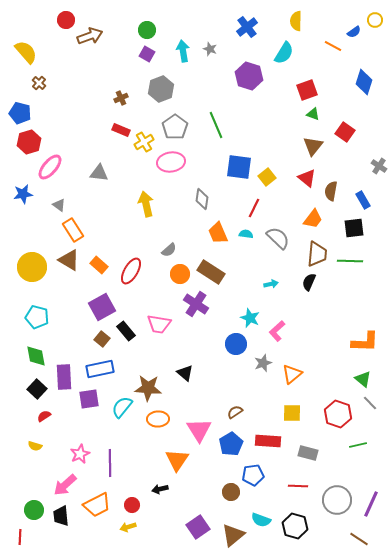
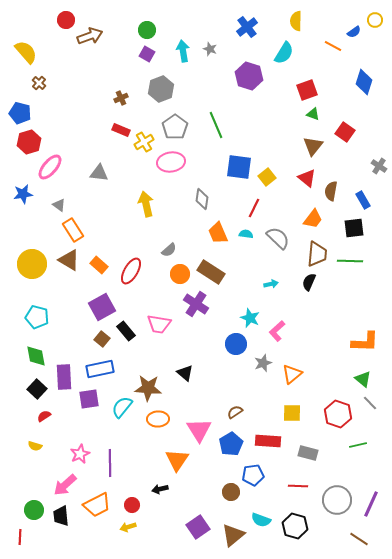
yellow circle at (32, 267): moved 3 px up
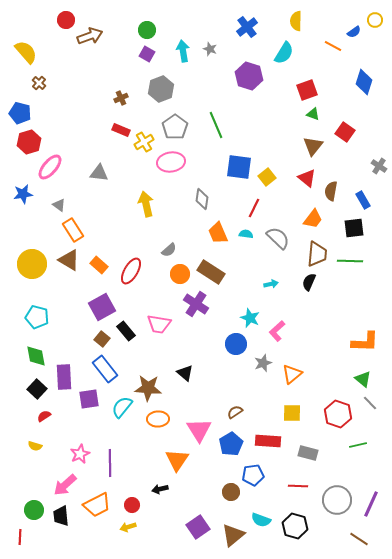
blue rectangle at (100, 369): moved 5 px right; rotated 64 degrees clockwise
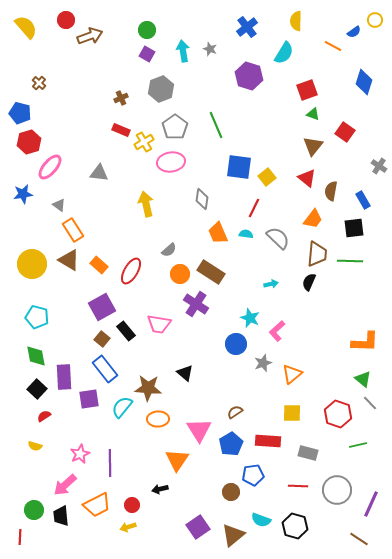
yellow semicircle at (26, 52): moved 25 px up
gray circle at (337, 500): moved 10 px up
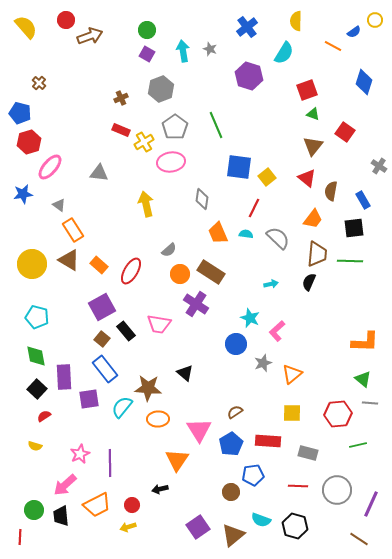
gray line at (370, 403): rotated 42 degrees counterclockwise
red hexagon at (338, 414): rotated 24 degrees counterclockwise
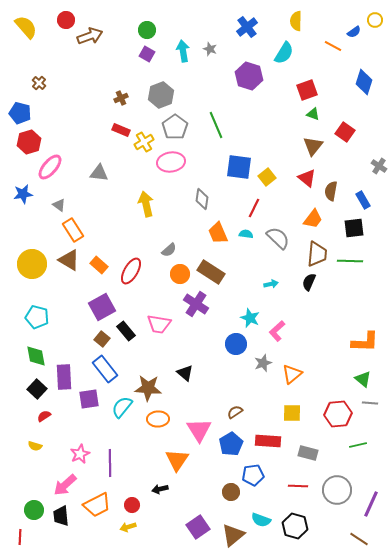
gray hexagon at (161, 89): moved 6 px down
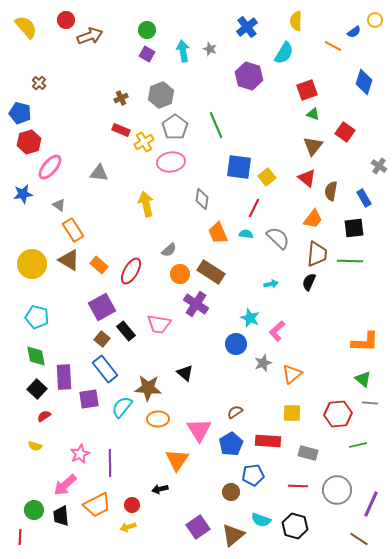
blue rectangle at (363, 200): moved 1 px right, 2 px up
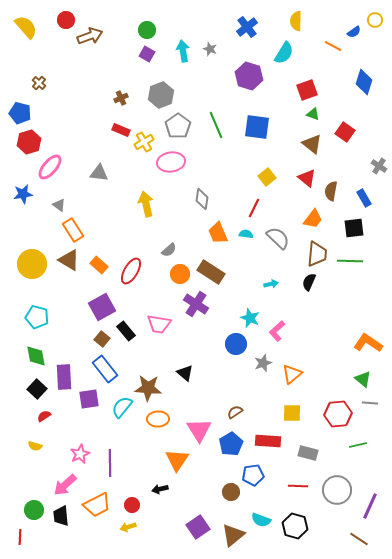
gray pentagon at (175, 127): moved 3 px right, 1 px up
brown triangle at (313, 146): moved 1 px left, 2 px up; rotated 30 degrees counterclockwise
blue square at (239, 167): moved 18 px right, 40 px up
orange L-shape at (365, 342): moved 3 px right, 1 px down; rotated 148 degrees counterclockwise
purple line at (371, 504): moved 1 px left, 2 px down
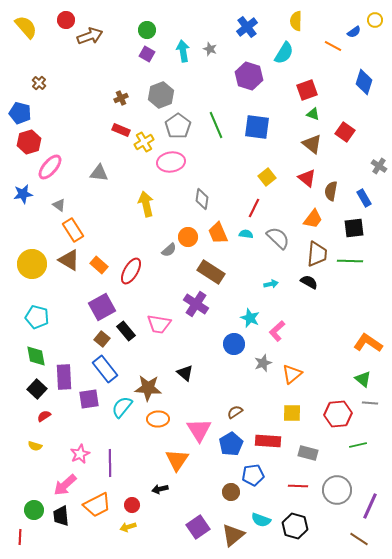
orange circle at (180, 274): moved 8 px right, 37 px up
black semicircle at (309, 282): rotated 96 degrees clockwise
blue circle at (236, 344): moved 2 px left
